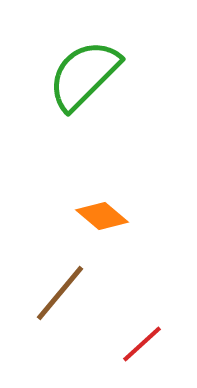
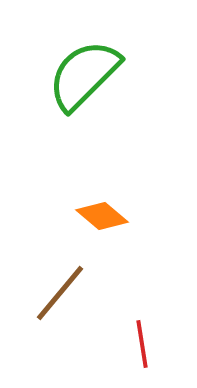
red line: rotated 57 degrees counterclockwise
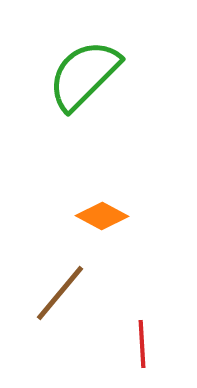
orange diamond: rotated 12 degrees counterclockwise
red line: rotated 6 degrees clockwise
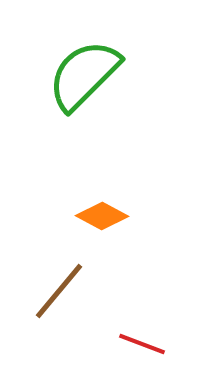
brown line: moved 1 px left, 2 px up
red line: rotated 66 degrees counterclockwise
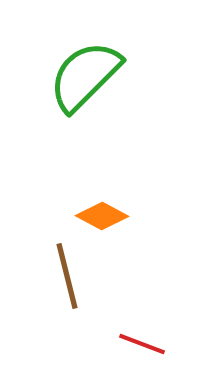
green semicircle: moved 1 px right, 1 px down
brown line: moved 8 px right, 15 px up; rotated 54 degrees counterclockwise
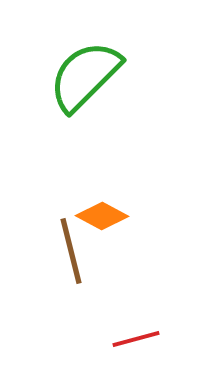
brown line: moved 4 px right, 25 px up
red line: moved 6 px left, 5 px up; rotated 36 degrees counterclockwise
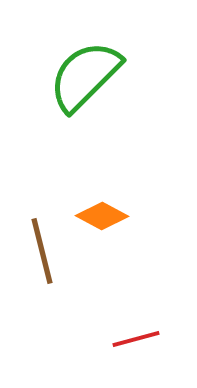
brown line: moved 29 px left
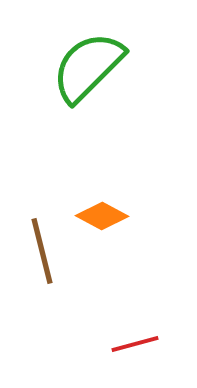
green semicircle: moved 3 px right, 9 px up
red line: moved 1 px left, 5 px down
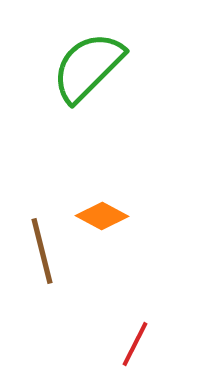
red line: rotated 48 degrees counterclockwise
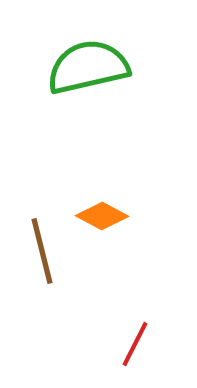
green semicircle: rotated 32 degrees clockwise
